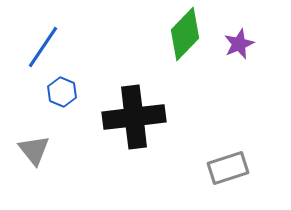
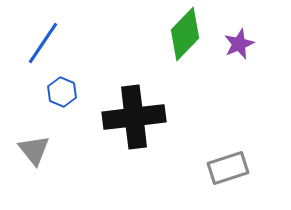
blue line: moved 4 px up
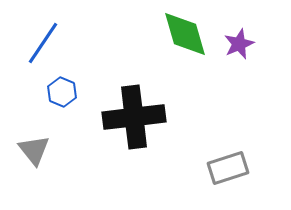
green diamond: rotated 60 degrees counterclockwise
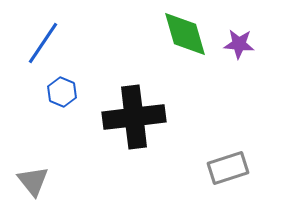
purple star: rotated 28 degrees clockwise
gray triangle: moved 1 px left, 31 px down
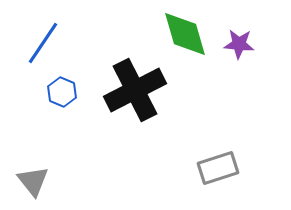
black cross: moved 1 px right, 27 px up; rotated 20 degrees counterclockwise
gray rectangle: moved 10 px left
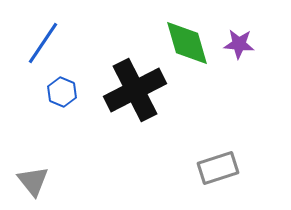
green diamond: moved 2 px right, 9 px down
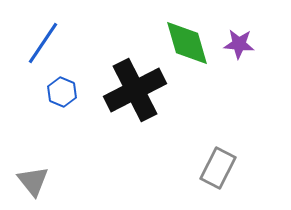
gray rectangle: rotated 45 degrees counterclockwise
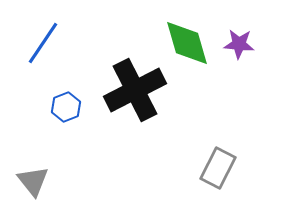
blue hexagon: moved 4 px right, 15 px down; rotated 16 degrees clockwise
